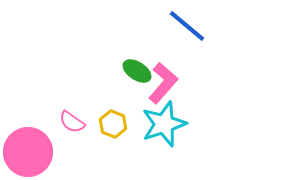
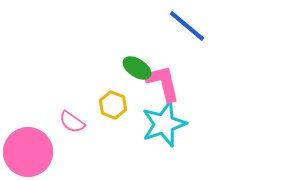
green ellipse: moved 3 px up
pink L-shape: rotated 54 degrees counterclockwise
yellow hexagon: moved 19 px up
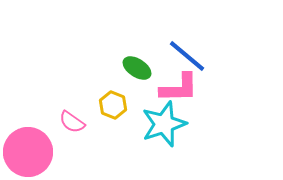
blue line: moved 30 px down
pink L-shape: moved 16 px right, 5 px down; rotated 102 degrees clockwise
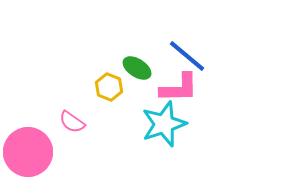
yellow hexagon: moved 4 px left, 18 px up
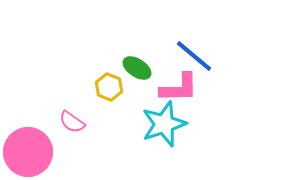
blue line: moved 7 px right
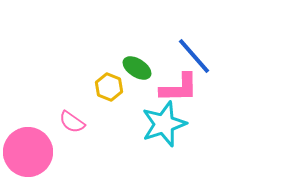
blue line: rotated 9 degrees clockwise
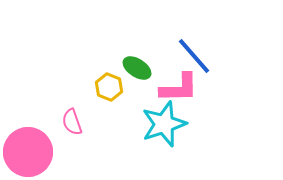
pink semicircle: rotated 36 degrees clockwise
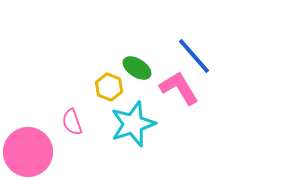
pink L-shape: rotated 120 degrees counterclockwise
cyan star: moved 31 px left
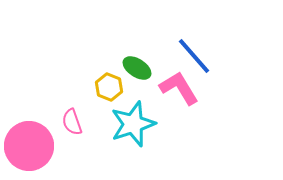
pink circle: moved 1 px right, 6 px up
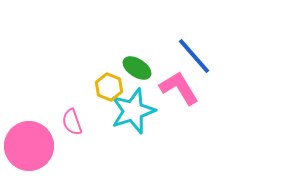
cyan star: moved 13 px up
